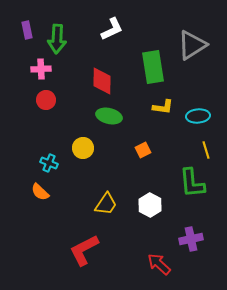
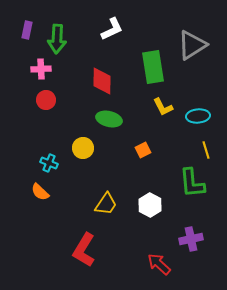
purple rectangle: rotated 24 degrees clockwise
yellow L-shape: rotated 55 degrees clockwise
green ellipse: moved 3 px down
red L-shape: rotated 32 degrees counterclockwise
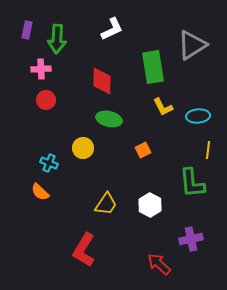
yellow line: moved 2 px right; rotated 24 degrees clockwise
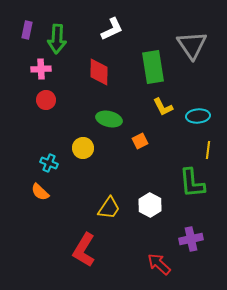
gray triangle: rotated 32 degrees counterclockwise
red diamond: moved 3 px left, 9 px up
orange square: moved 3 px left, 9 px up
yellow trapezoid: moved 3 px right, 4 px down
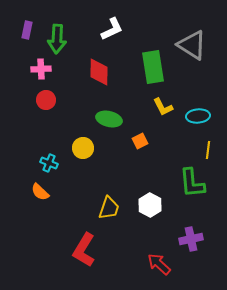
gray triangle: rotated 24 degrees counterclockwise
yellow trapezoid: rotated 15 degrees counterclockwise
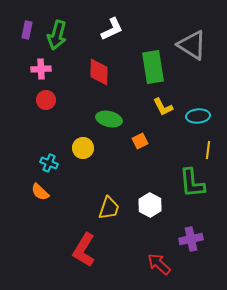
green arrow: moved 4 px up; rotated 12 degrees clockwise
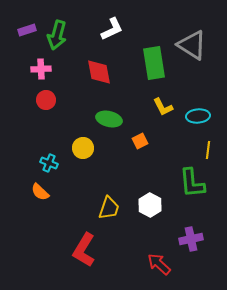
purple rectangle: rotated 60 degrees clockwise
green rectangle: moved 1 px right, 4 px up
red diamond: rotated 12 degrees counterclockwise
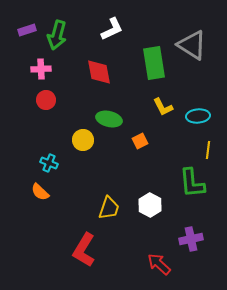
yellow circle: moved 8 px up
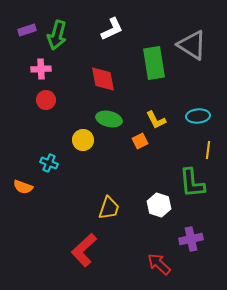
red diamond: moved 4 px right, 7 px down
yellow L-shape: moved 7 px left, 13 px down
orange semicircle: moved 17 px left, 5 px up; rotated 24 degrees counterclockwise
white hexagon: moved 9 px right; rotated 10 degrees counterclockwise
red L-shape: rotated 16 degrees clockwise
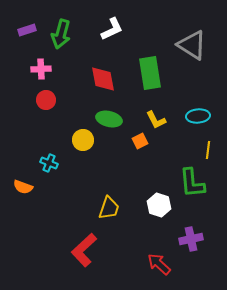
green arrow: moved 4 px right, 1 px up
green rectangle: moved 4 px left, 10 px down
